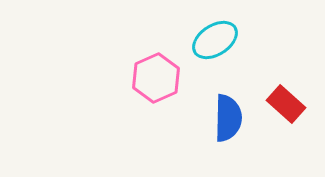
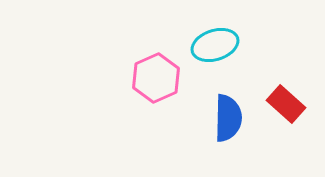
cyan ellipse: moved 5 px down; rotated 15 degrees clockwise
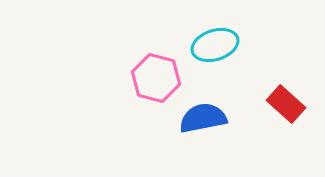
pink hexagon: rotated 21 degrees counterclockwise
blue semicircle: moved 25 px left; rotated 102 degrees counterclockwise
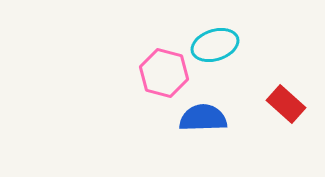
pink hexagon: moved 8 px right, 5 px up
blue semicircle: rotated 9 degrees clockwise
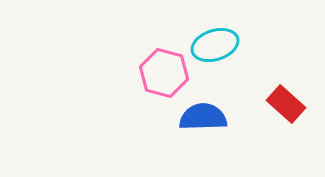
blue semicircle: moved 1 px up
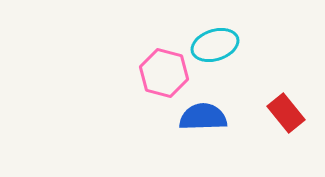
red rectangle: moved 9 px down; rotated 9 degrees clockwise
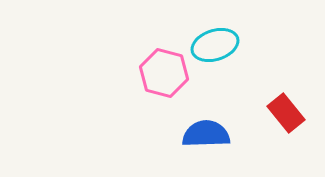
blue semicircle: moved 3 px right, 17 px down
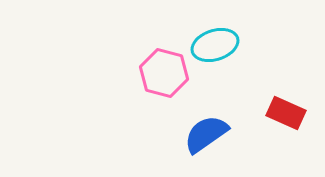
red rectangle: rotated 27 degrees counterclockwise
blue semicircle: rotated 33 degrees counterclockwise
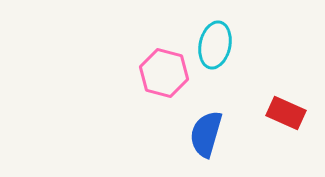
cyan ellipse: rotated 60 degrees counterclockwise
blue semicircle: rotated 39 degrees counterclockwise
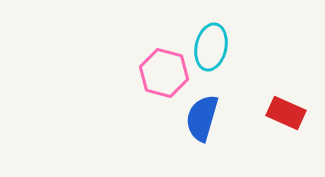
cyan ellipse: moved 4 px left, 2 px down
blue semicircle: moved 4 px left, 16 px up
